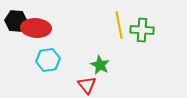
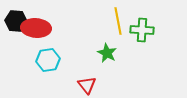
yellow line: moved 1 px left, 4 px up
green star: moved 7 px right, 12 px up
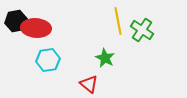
black hexagon: rotated 15 degrees counterclockwise
green cross: rotated 30 degrees clockwise
green star: moved 2 px left, 5 px down
red triangle: moved 2 px right, 1 px up; rotated 12 degrees counterclockwise
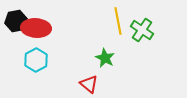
cyan hexagon: moved 12 px left; rotated 20 degrees counterclockwise
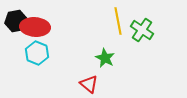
red ellipse: moved 1 px left, 1 px up
cyan hexagon: moved 1 px right, 7 px up; rotated 10 degrees counterclockwise
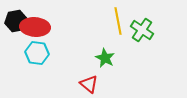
cyan hexagon: rotated 15 degrees counterclockwise
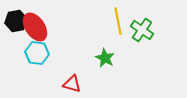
red ellipse: rotated 52 degrees clockwise
red triangle: moved 17 px left; rotated 24 degrees counterclockwise
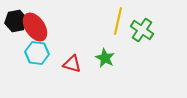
yellow line: rotated 24 degrees clockwise
red triangle: moved 20 px up
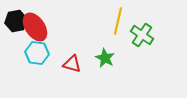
green cross: moved 5 px down
